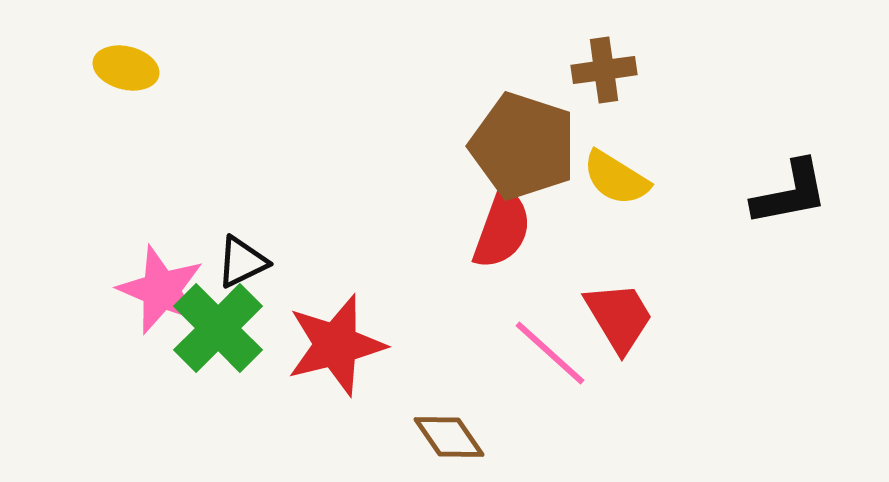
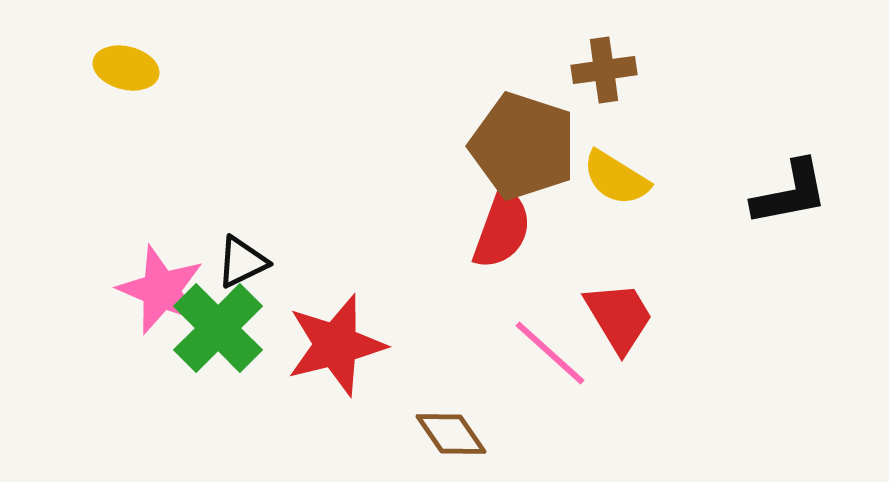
brown diamond: moved 2 px right, 3 px up
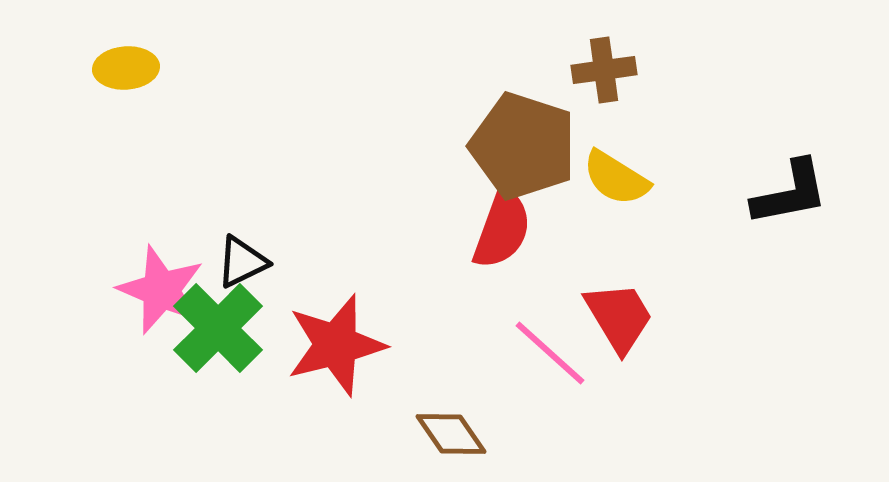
yellow ellipse: rotated 18 degrees counterclockwise
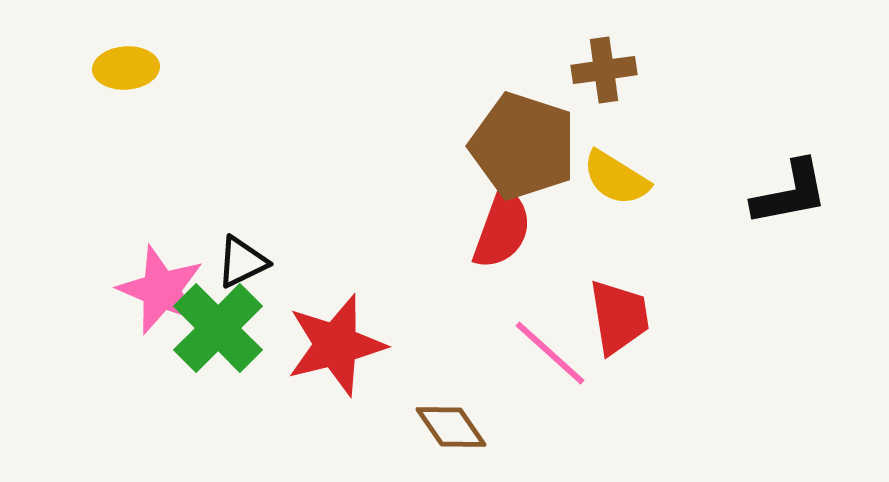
red trapezoid: rotated 22 degrees clockwise
brown diamond: moved 7 px up
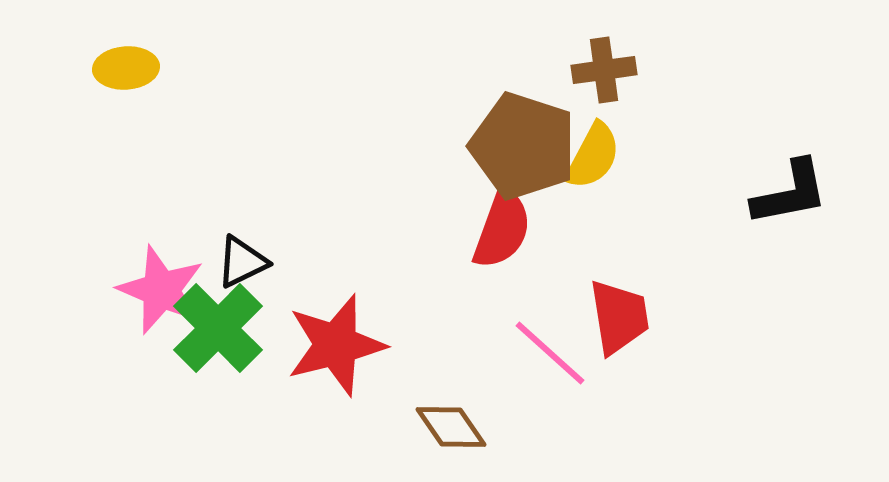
yellow semicircle: moved 23 px left, 22 px up; rotated 94 degrees counterclockwise
